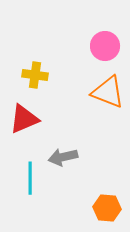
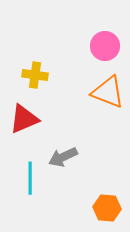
gray arrow: rotated 12 degrees counterclockwise
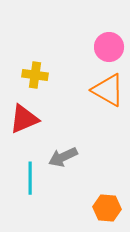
pink circle: moved 4 px right, 1 px down
orange triangle: moved 2 px up; rotated 9 degrees clockwise
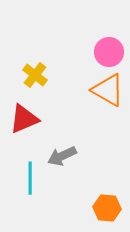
pink circle: moved 5 px down
yellow cross: rotated 30 degrees clockwise
gray arrow: moved 1 px left, 1 px up
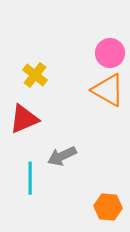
pink circle: moved 1 px right, 1 px down
orange hexagon: moved 1 px right, 1 px up
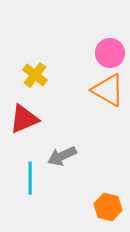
orange hexagon: rotated 8 degrees clockwise
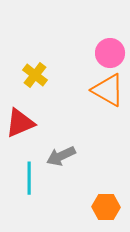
red triangle: moved 4 px left, 4 px down
gray arrow: moved 1 px left
cyan line: moved 1 px left
orange hexagon: moved 2 px left; rotated 12 degrees counterclockwise
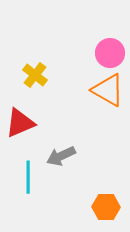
cyan line: moved 1 px left, 1 px up
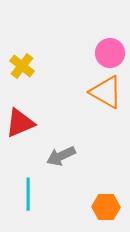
yellow cross: moved 13 px left, 9 px up
orange triangle: moved 2 px left, 2 px down
cyan line: moved 17 px down
